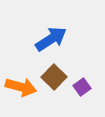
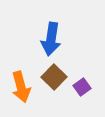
blue arrow: rotated 132 degrees clockwise
orange arrow: rotated 60 degrees clockwise
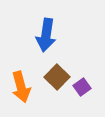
blue arrow: moved 5 px left, 4 px up
brown square: moved 3 px right
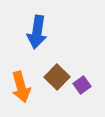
blue arrow: moved 9 px left, 3 px up
purple square: moved 2 px up
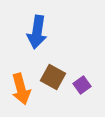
brown square: moved 4 px left; rotated 15 degrees counterclockwise
orange arrow: moved 2 px down
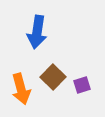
brown square: rotated 15 degrees clockwise
purple square: rotated 18 degrees clockwise
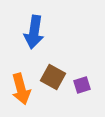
blue arrow: moved 3 px left
brown square: rotated 15 degrees counterclockwise
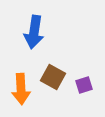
purple square: moved 2 px right
orange arrow: rotated 12 degrees clockwise
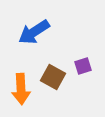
blue arrow: rotated 48 degrees clockwise
purple square: moved 1 px left, 19 px up
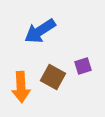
blue arrow: moved 6 px right, 1 px up
orange arrow: moved 2 px up
